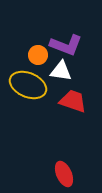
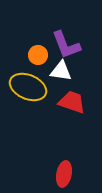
purple L-shape: rotated 48 degrees clockwise
yellow ellipse: moved 2 px down
red trapezoid: moved 1 px left, 1 px down
red ellipse: rotated 35 degrees clockwise
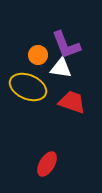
white triangle: moved 3 px up
red ellipse: moved 17 px left, 10 px up; rotated 20 degrees clockwise
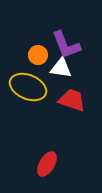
red trapezoid: moved 2 px up
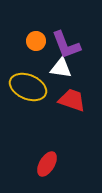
orange circle: moved 2 px left, 14 px up
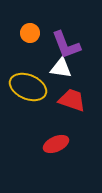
orange circle: moved 6 px left, 8 px up
red ellipse: moved 9 px right, 20 px up; rotated 35 degrees clockwise
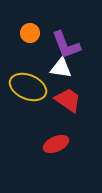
red trapezoid: moved 4 px left; rotated 16 degrees clockwise
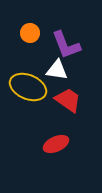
white triangle: moved 4 px left, 2 px down
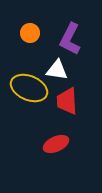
purple L-shape: moved 4 px right, 6 px up; rotated 48 degrees clockwise
yellow ellipse: moved 1 px right, 1 px down
red trapezoid: moved 1 px left, 1 px down; rotated 128 degrees counterclockwise
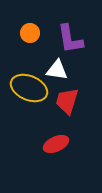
purple L-shape: rotated 36 degrees counterclockwise
red trapezoid: rotated 20 degrees clockwise
